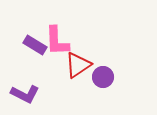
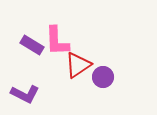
purple rectangle: moved 3 px left
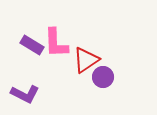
pink L-shape: moved 1 px left, 2 px down
red triangle: moved 8 px right, 5 px up
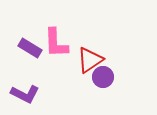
purple rectangle: moved 2 px left, 3 px down
red triangle: moved 4 px right
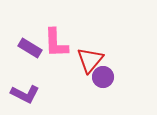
red triangle: rotated 16 degrees counterclockwise
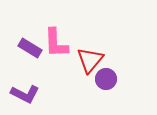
purple circle: moved 3 px right, 2 px down
